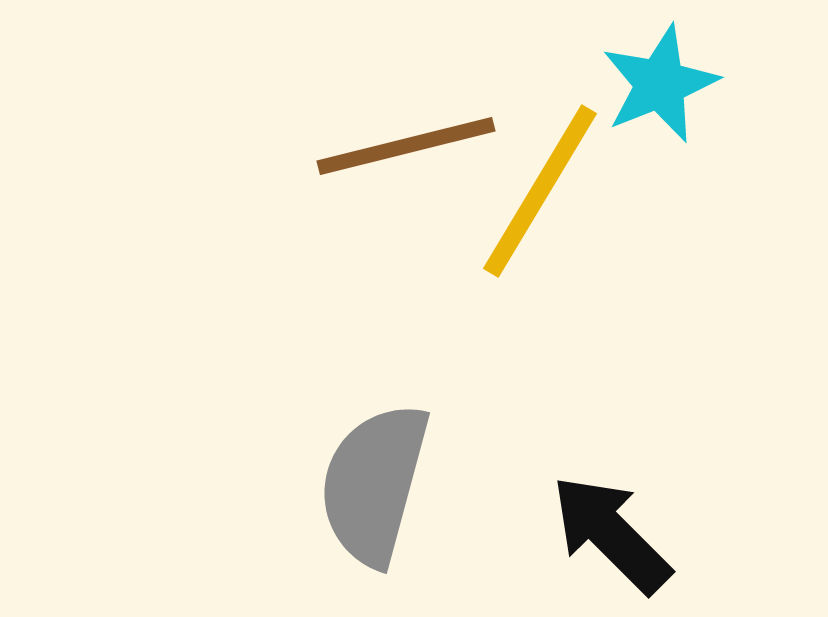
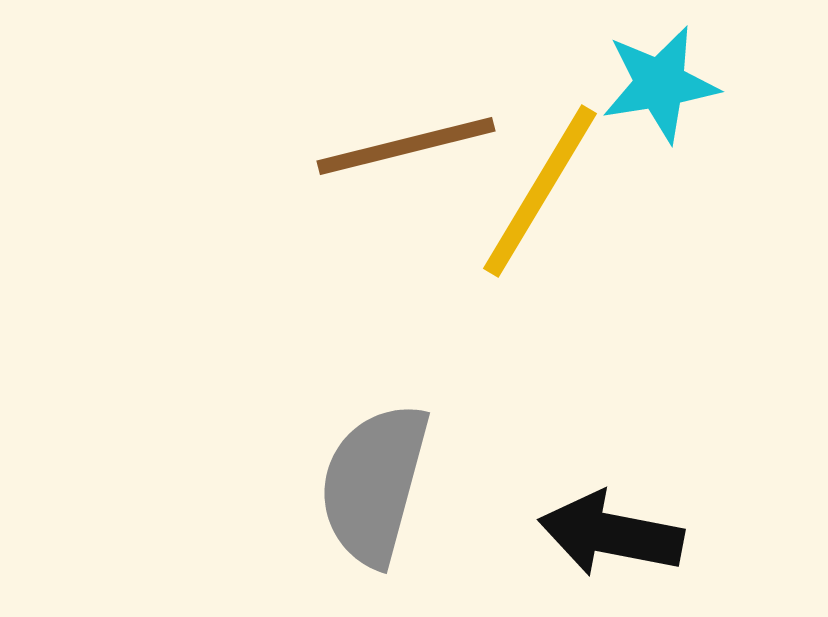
cyan star: rotated 13 degrees clockwise
black arrow: rotated 34 degrees counterclockwise
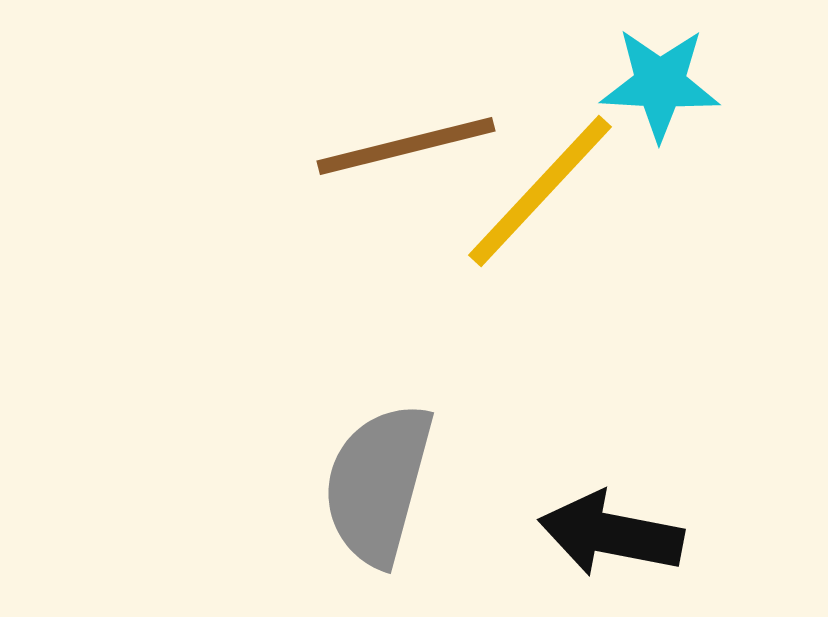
cyan star: rotated 12 degrees clockwise
yellow line: rotated 12 degrees clockwise
gray semicircle: moved 4 px right
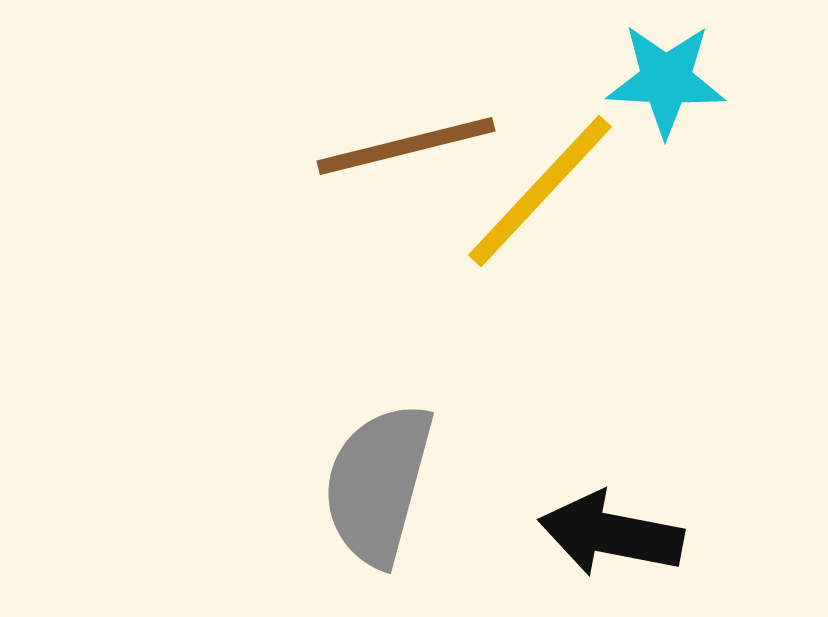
cyan star: moved 6 px right, 4 px up
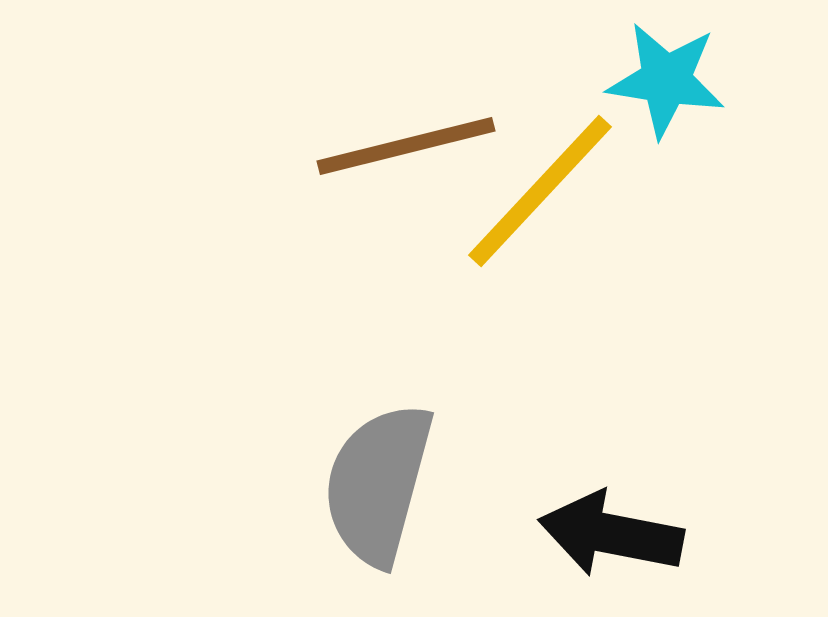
cyan star: rotated 6 degrees clockwise
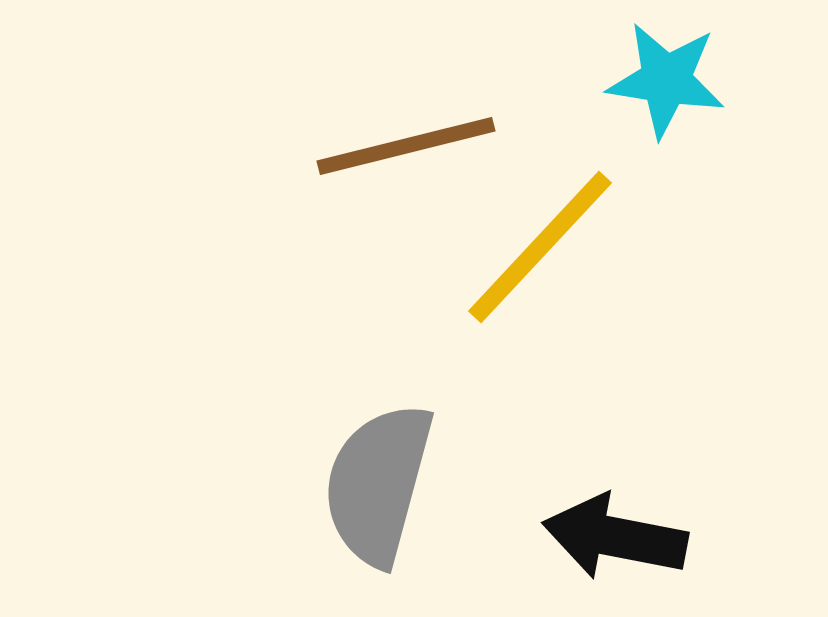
yellow line: moved 56 px down
black arrow: moved 4 px right, 3 px down
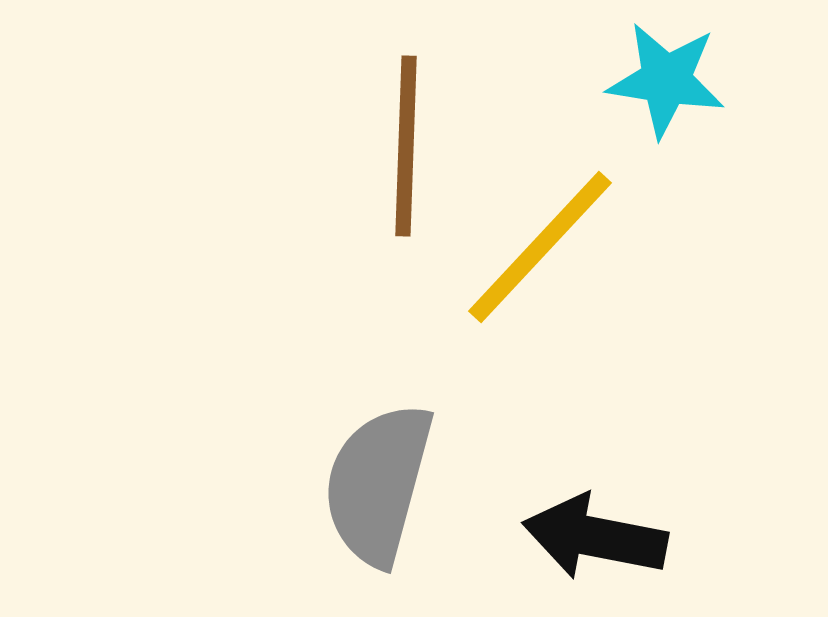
brown line: rotated 74 degrees counterclockwise
black arrow: moved 20 px left
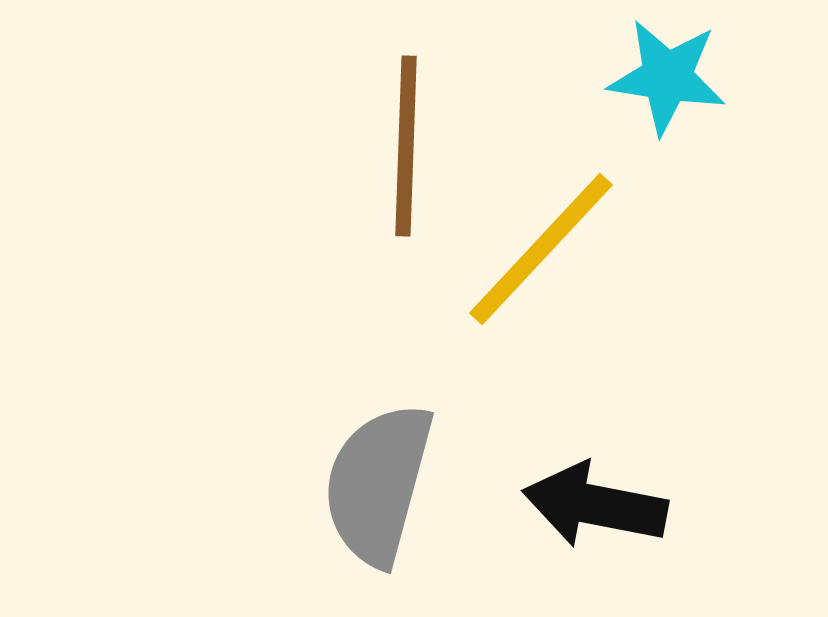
cyan star: moved 1 px right, 3 px up
yellow line: moved 1 px right, 2 px down
black arrow: moved 32 px up
